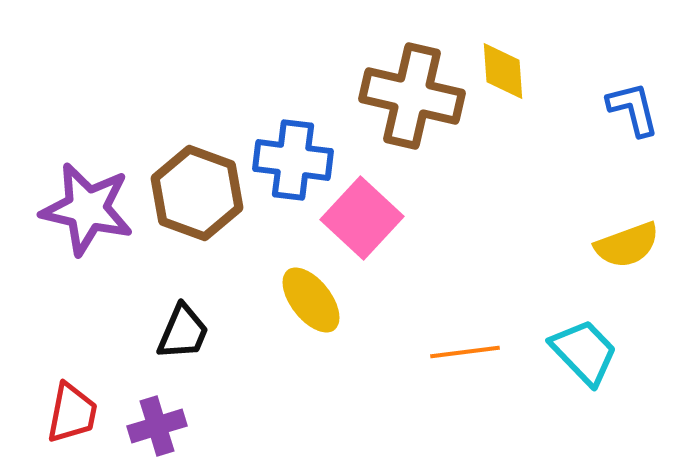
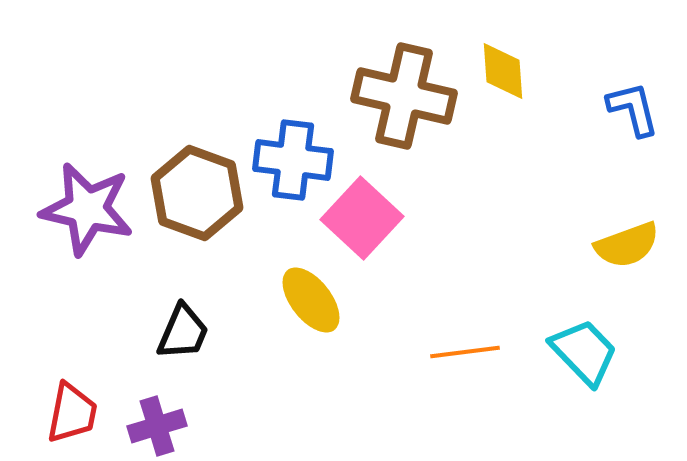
brown cross: moved 8 px left
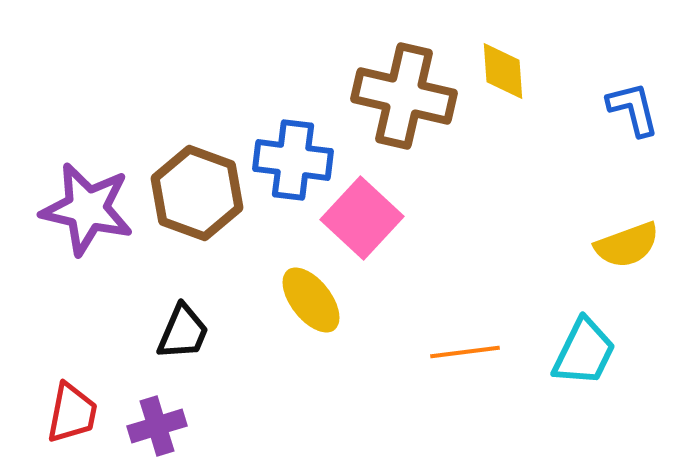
cyan trapezoid: rotated 70 degrees clockwise
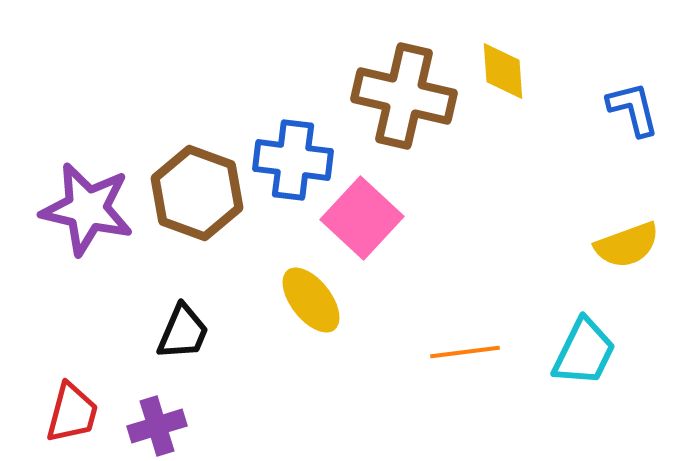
red trapezoid: rotated 4 degrees clockwise
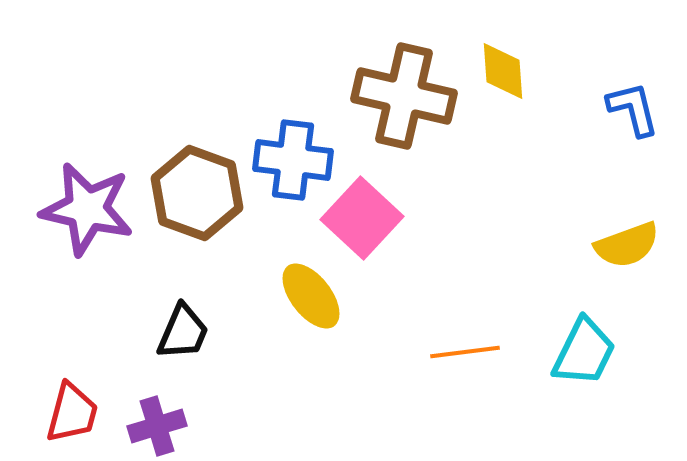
yellow ellipse: moved 4 px up
